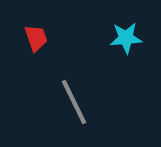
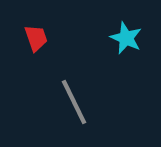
cyan star: rotated 28 degrees clockwise
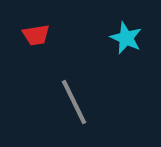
red trapezoid: moved 3 px up; rotated 100 degrees clockwise
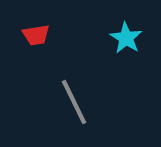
cyan star: rotated 8 degrees clockwise
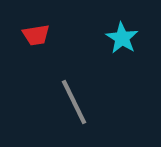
cyan star: moved 4 px left
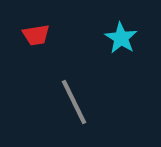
cyan star: moved 1 px left
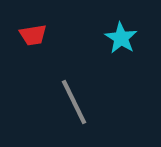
red trapezoid: moved 3 px left
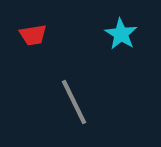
cyan star: moved 4 px up
